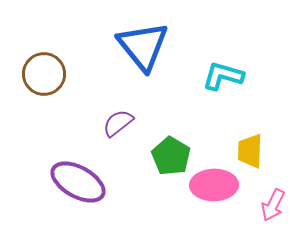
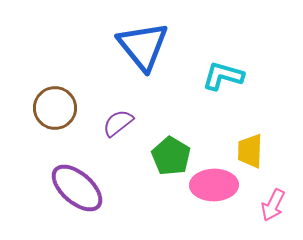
brown circle: moved 11 px right, 34 px down
purple ellipse: moved 1 px left, 6 px down; rotated 12 degrees clockwise
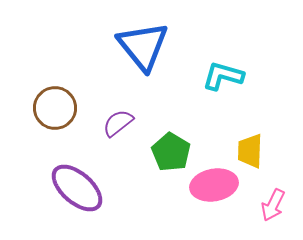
green pentagon: moved 4 px up
pink ellipse: rotated 9 degrees counterclockwise
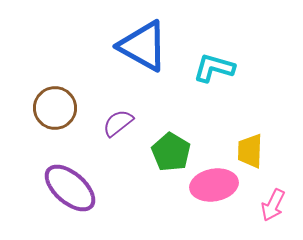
blue triangle: rotated 22 degrees counterclockwise
cyan L-shape: moved 9 px left, 8 px up
purple ellipse: moved 7 px left
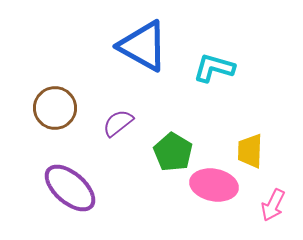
green pentagon: moved 2 px right
pink ellipse: rotated 21 degrees clockwise
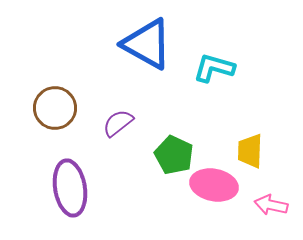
blue triangle: moved 4 px right, 2 px up
green pentagon: moved 1 px right, 3 px down; rotated 6 degrees counterclockwise
purple ellipse: rotated 40 degrees clockwise
pink arrow: moved 2 px left; rotated 76 degrees clockwise
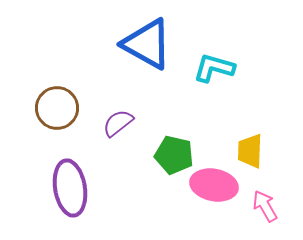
brown circle: moved 2 px right
green pentagon: rotated 12 degrees counterclockwise
pink arrow: moved 6 px left, 1 px down; rotated 48 degrees clockwise
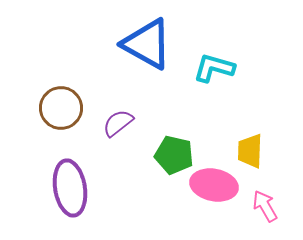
brown circle: moved 4 px right
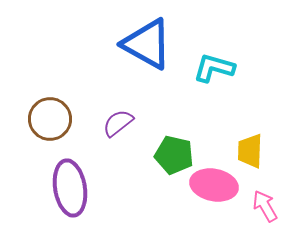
brown circle: moved 11 px left, 11 px down
